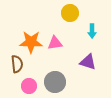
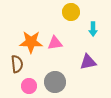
yellow circle: moved 1 px right, 1 px up
cyan arrow: moved 1 px right, 2 px up
purple triangle: rotated 30 degrees counterclockwise
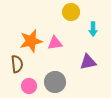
orange star: moved 1 px up; rotated 15 degrees counterclockwise
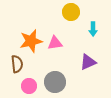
purple triangle: rotated 12 degrees counterclockwise
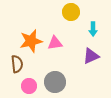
purple triangle: moved 3 px right, 6 px up
